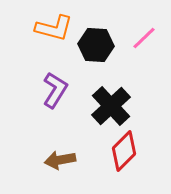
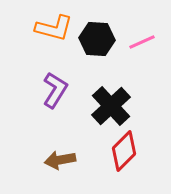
pink line: moved 2 px left, 4 px down; rotated 20 degrees clockwise
black hexagon: moved 1 px right, 6 px up
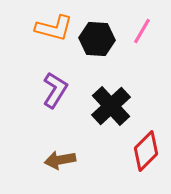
pink line: moved 11 px up; rotated 36 degrees counterclockwise
red diamond: moved 22 px right
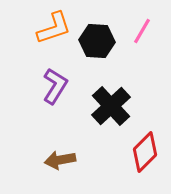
orange L-shape: rotated 33 degrees counterclockwise
black hexagon: moved 2 px down
purple L-shape: moved 4 px up
red diamond: moved 1 px left, 1 px down
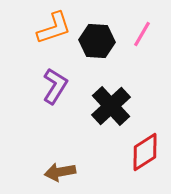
pink line: moved 3 px down
red diamond: rotated 12 degrees clockwise
brown arrow: moved 12 px down
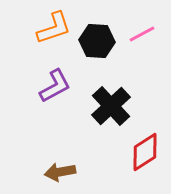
pink line: rotated 32 degrees clockwise
purple L-shape: rotated 30 degrees clockwise
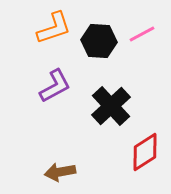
black hexagon: moved 2 px right
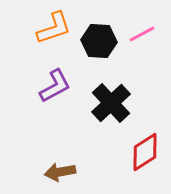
black cross: moved 3 px up
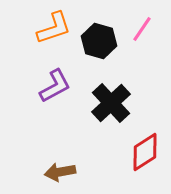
pink line: moved 5 px up; rotated 28 degrees counterclockwise
black hexagon: rotated 12 degrees clockwise
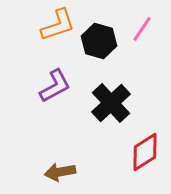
orange L-shape: moved 4 px right, 3 px up
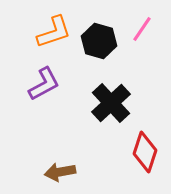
orange L-shape: moved 4 px left, 7 px down
purple L-shape: moved 11 px left, 2 px up
red diamond: rotated 39 degrees counterclockwise
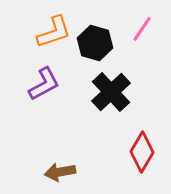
black hexagon: moved 4 px left, 2 px down
black cross: moved 11 px up
red diamond: moved 3 px left; rotated 12 degrees clockwise
